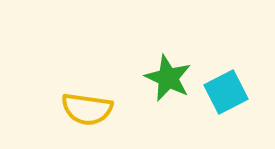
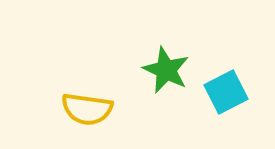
green star: moved 2 px left, 8 px up
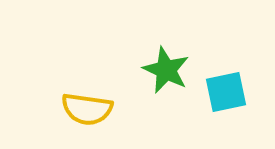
cyan square: rotated 15 degrees clockwise
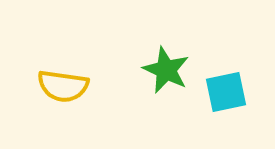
yellow semicircle: moved 24 px left, 23 px up
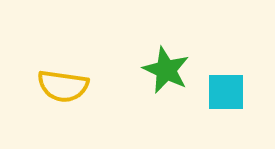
cyan square: rotated 12 degrees clockwise
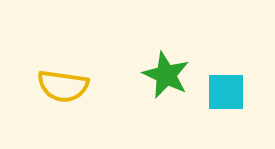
green star: moved 5 px down
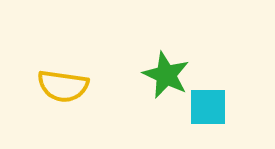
cyan square: moved 18 px left, 15 px down
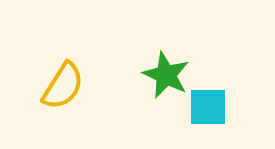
yellow semicircle: rotated 66 degrees counterclockwise
